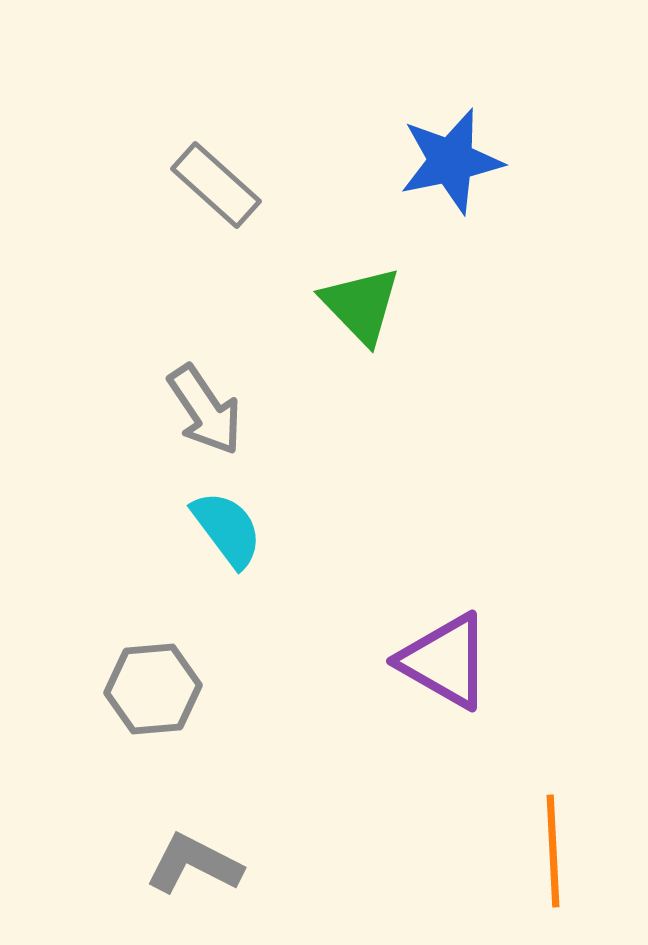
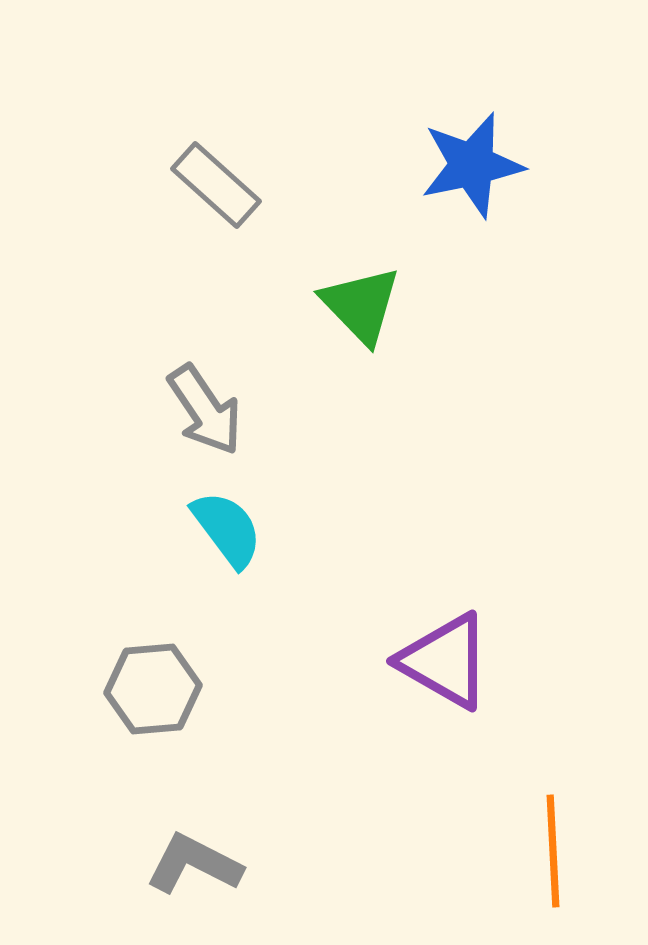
blue star: moved 21 px right, 4 px down
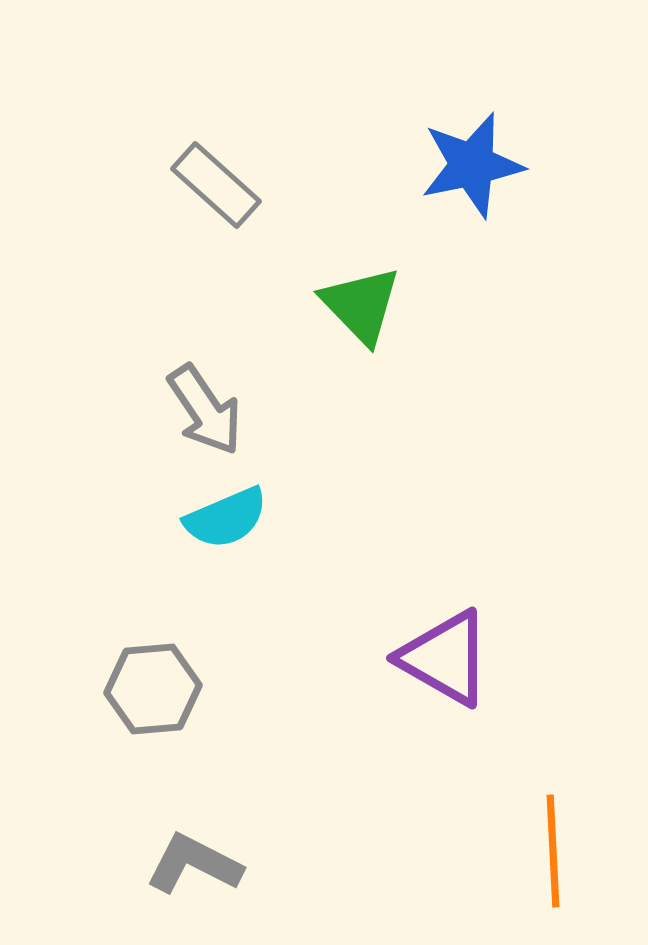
cyan semicircle: moved 1 px left, 11 px up; rotated 104 degrees clockwise
purple triangle: moved 3 px up
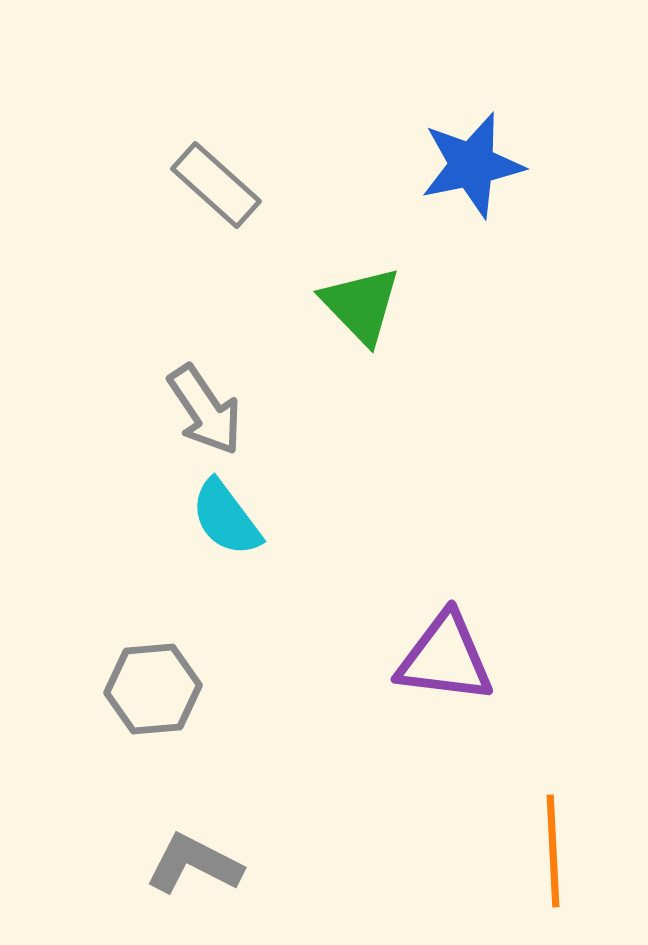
cyan semicircle: rotated 76 degrees clockwise
purple triangle: rotated 23 degrees counterclockwise
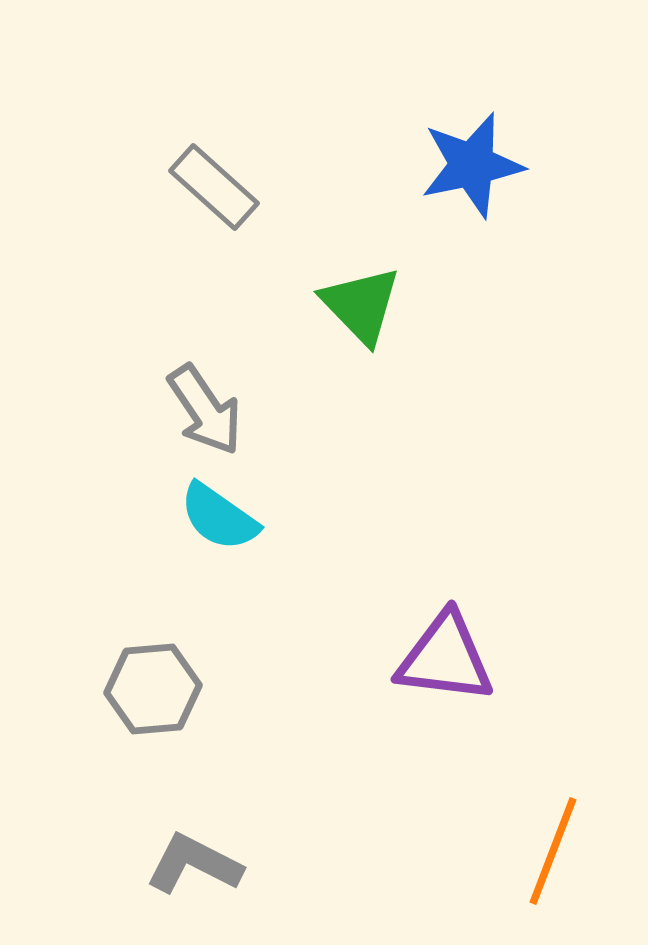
gray rectangle: moved 2 px left, 2 px down
cyan semicircle: moved 7 px left, 1 px up; rotated 18 degrees counterclockwise
orange line: rotated 24 degrees clockwise
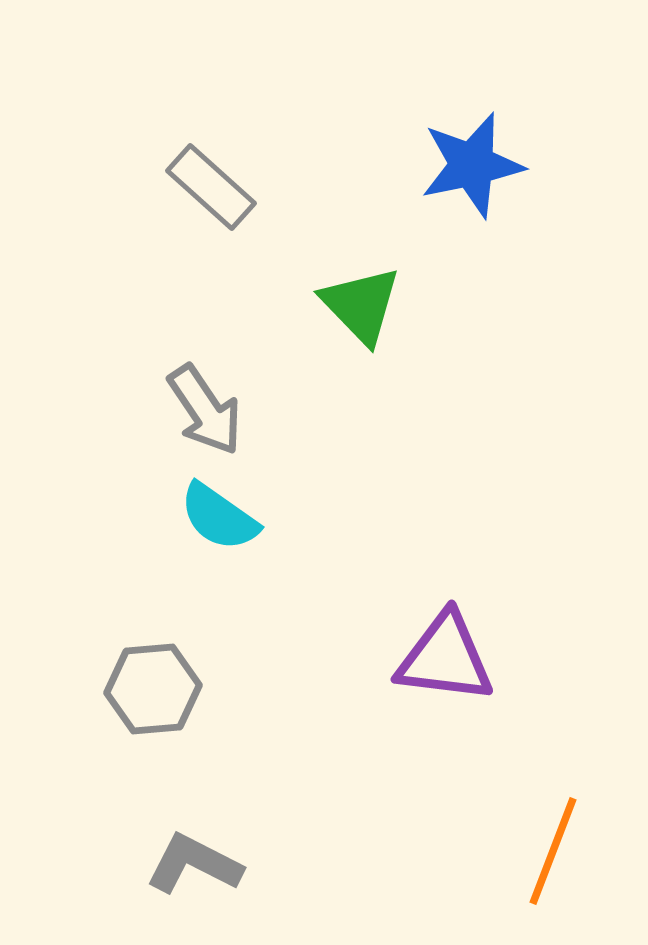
gray rectangle: moved 3 px left
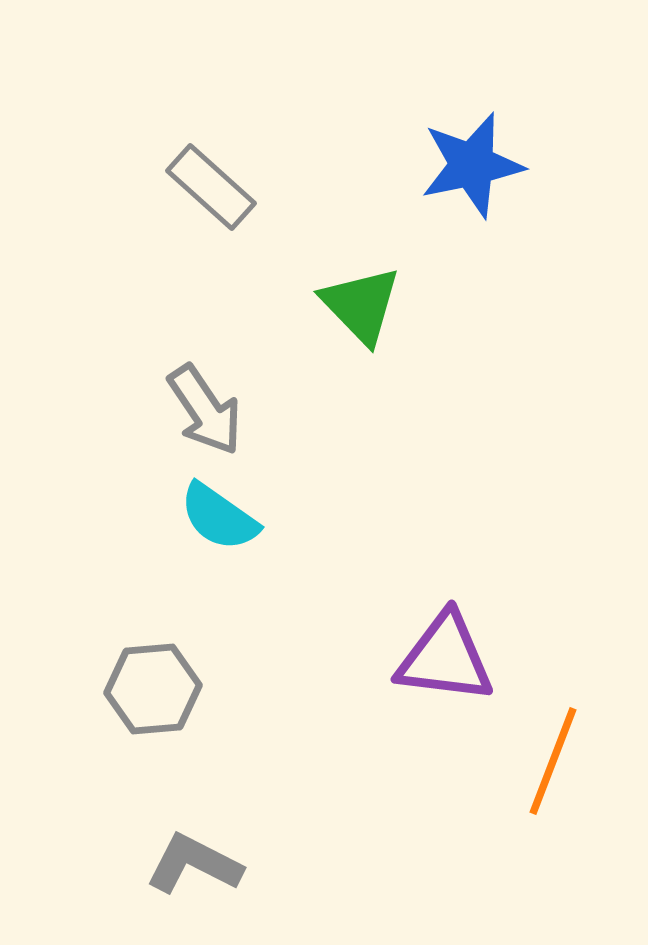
orange line: moved 90 px up
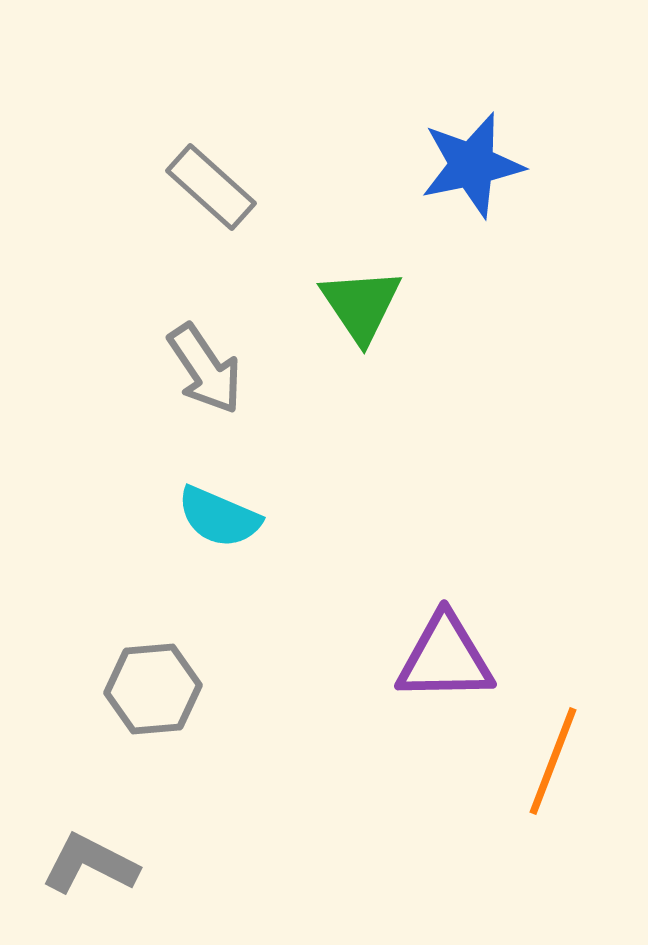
green triangle: rotated 10 degrees clockwise
gray arrow: moved 41 px up
cyan semicircle: rotated 12 degrees counterclockwise
purple triangle: rotated 8 degrees counterclockwise
gray L-shape: moved 104 px left
